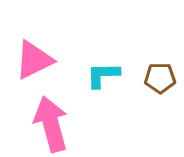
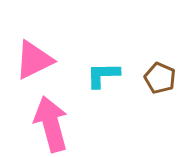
brown pentagon: rotated 24 degrees clockwise
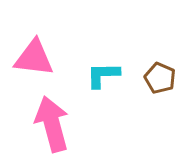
pink triangle: moved 2 px up; rotated 33 degrees clockwise
pink arrow: moved 1 px right
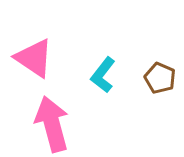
pink triangle: rotated 27 degrees clockwise
cyan L-shape: rotated 51 degrees counterclockwise
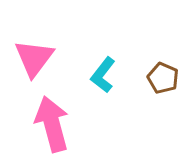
pink triangle: rotated 33 degrees clockwise
brown pentagon: moved 3 px right
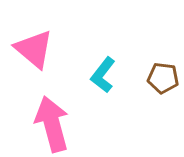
pink triangle: moved 9 px up; rotated 27 degrees counterclockwise
brown pentagon: rotated 16 degrees counterclockwise
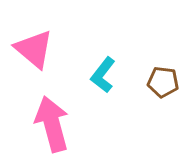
brown pentagon: moved 4 px down
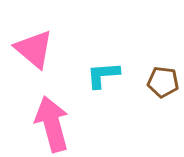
cyan L-shape: rotated 48 degrees clockwise
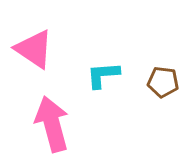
pink triangle: rotated 6 degrees counterclockwise
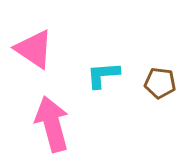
brown pentagon: moved 3 px left, 1 px down
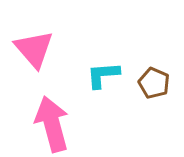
pink triangle: rotated 15 degrees clockwise
brown pentagon: moved 6 px left; rotated 16 degrees clockwise
